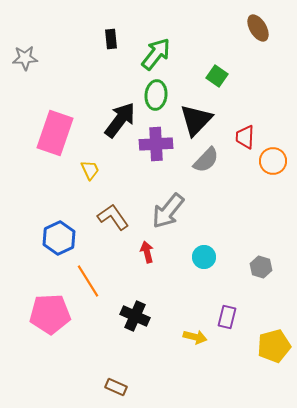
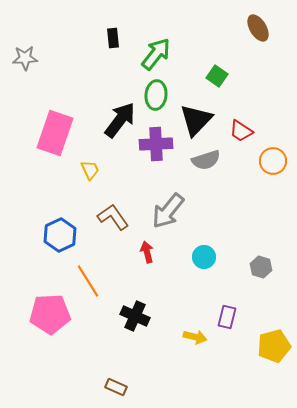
black rectangle: moved 2 px right, 1 px up
red trapezoid: moved 4 px left, 6 px up; rotated 60 degrees counterclockwise
gray semicircle: rotated 28 degrees clockwise
blue hexagon: moved 1 px right, 3 px up
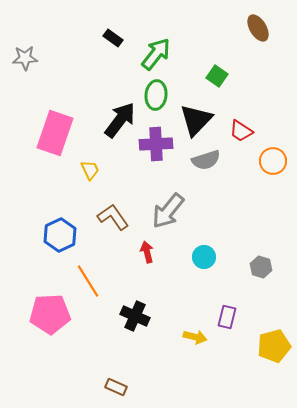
black rectangle: rotated 48 degrees counterclockwise
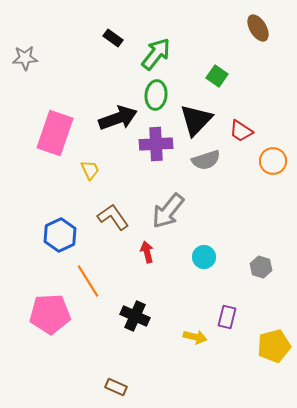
black arrow: moved 2 px left, 2 px up; rotated 33 degrees clockwise
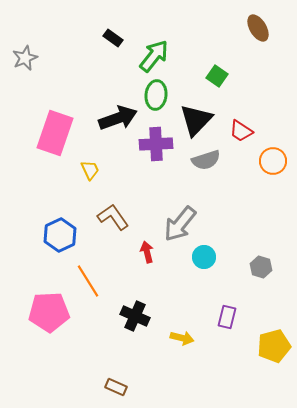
green arrow: moved 2 px left, 2 px down
gray star: rotated 20 degrees counterclockwise
gray arrow: moved 12 px right, 13 px down
pink pentagon: moved 1 px left, 2 px up
yellow arrow: moved 13 px left, 1 px down
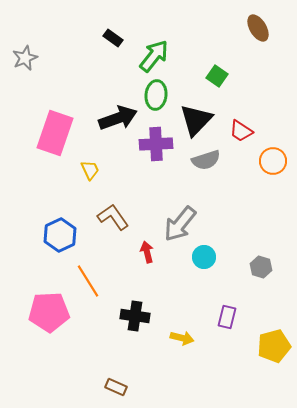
black cross: rotated 16 degrees counterclockwise
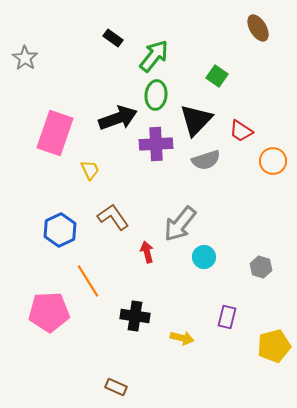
gray star: rotated 15 degrees counterclockwise
blue hexagon: moved 5 px up
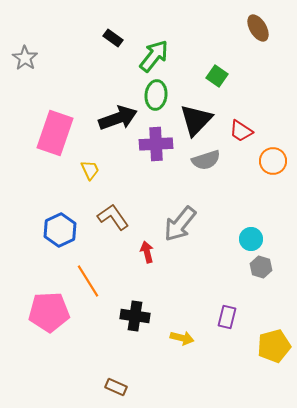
cyan circle: moved 47 px right, 18 px up
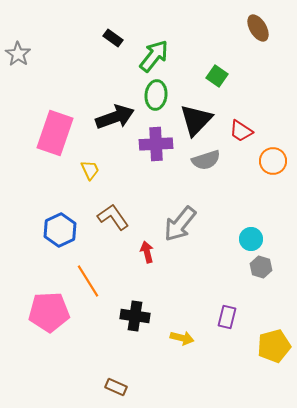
gray star: moved 7 px left, 4 px up
black arrow: moved 3 px left, 1 px up
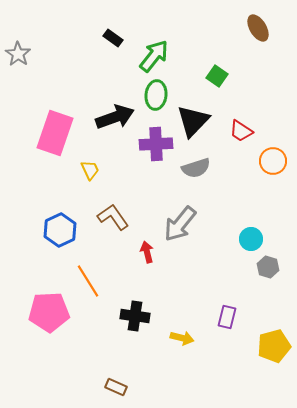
black triangle: moved 3 px left, 1 px down
gray semicircle: moved 10 px left, 8 px down
gray hexagon: moved 7 px right
